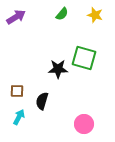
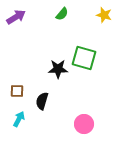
yellow star: moved 9 px right
cyan arrow: moved 2 px down
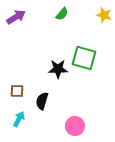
pink circle: moved 9 px left, 2 px down
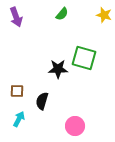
purple arrow: rotated 102 degrees clockwise
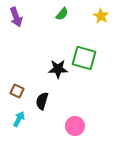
yellow star: moved 3 px left, 1 px down; rotated 14 degrees clockwise
brown square: rotated 24 degrees clockwise
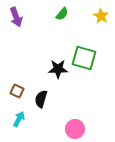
black semicircle: moved 1 px left, 2 px up
pink circle: moved 3 px down
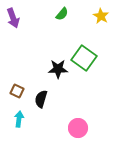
purple arrow: moved 3 px left, 1 px down
green square: rotated 20 degrees clockwise
cyan arrow: rotated 21 degrees counterclockwise
pink circle: moved 3 px right, 1 px up
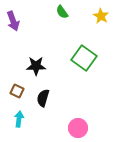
green semicircle: moved 2 px up; rotated 104 degrees clockwise
purple arrow: moved 3 px down
black star: moved 22 px left, 3 px up
black semicircle: moved 2 px right, 1 px up
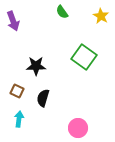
green square: moved 1 px up
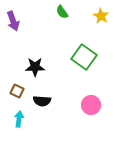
black star: moved 1 px left, 1 px down
black semicircle: moved 1 px left, 3 px down; rotated 102 degrees counterclockwise
pink circle: moved 13 px right, 23 px up
